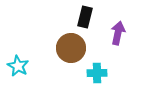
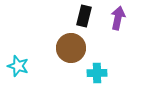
black rectangle: moved 1 px left, 1 px up
purple arrow: moved 15 px up
cyan star: rotated 10 degrees counterclockwise
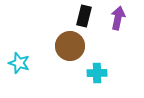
brown circle: moved 1 px left, 2 px up
cyan star: moved 1 px right, 3 px up
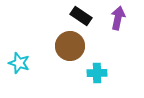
black rectangle: moved 3 px left; rotated 70 degrees counterclockwise
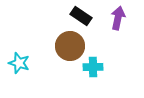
cyan cross: moved 4 px left, 6 px up
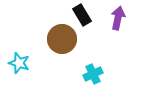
black rectangle: moved 1 px right, 1 px up; rotated 25 degrees clockwise
brown circle: moved 8 px left, 7 px up
cyan cross: moved 7 px down; rotated 24 degrees counterclockwise
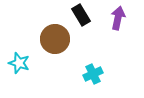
black rectangle: moved 1 px left
brown circle: moved 7 px left
